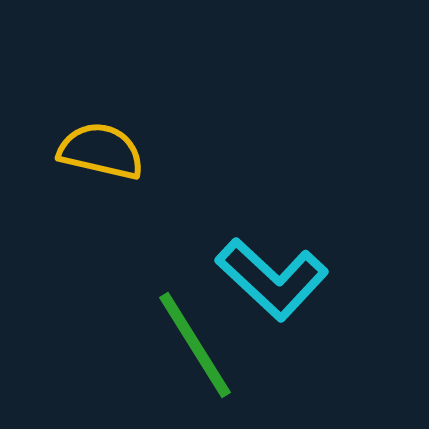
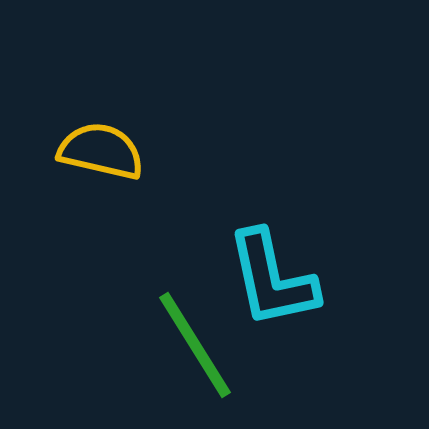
cyan L-shape: rotated 35 degrees clockwise
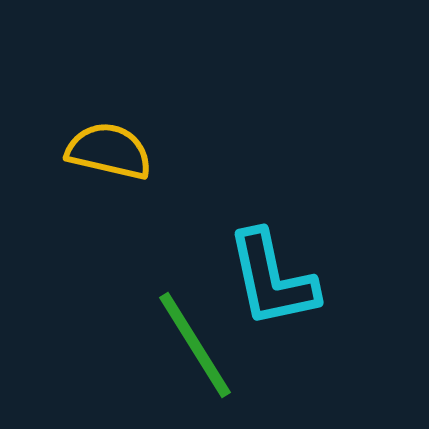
yellow semicircle: moved 8 px right
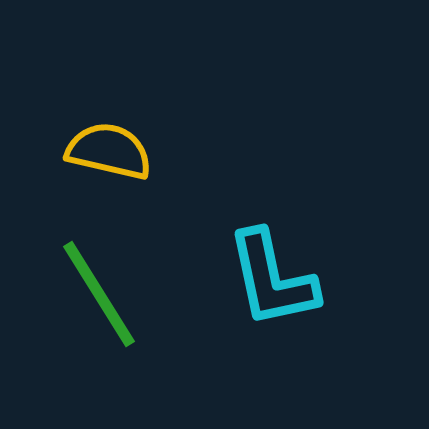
green line: moved 96 px left, 51 px up
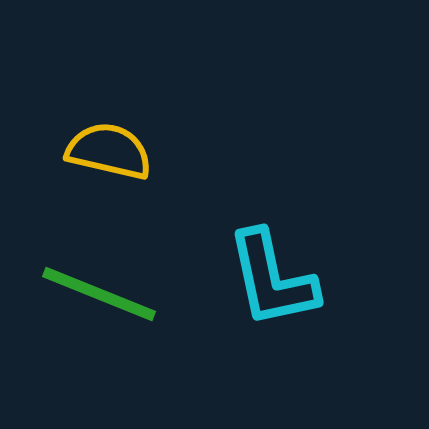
green line: rotated 36 degrees counterclockwise
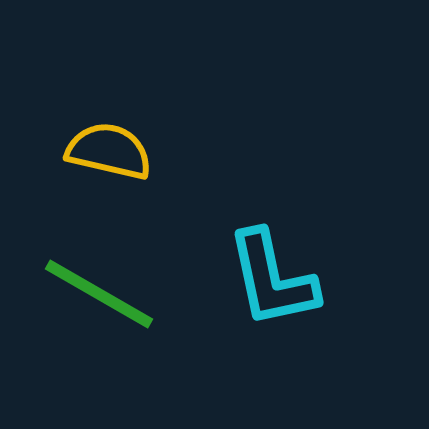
green line: rotated 8 degrees clockwise
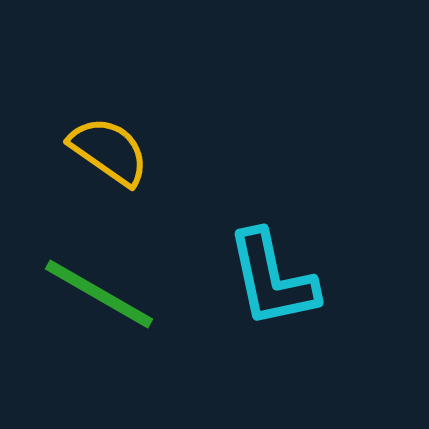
yellow semicircle: rotated 22 degrees clockwise
